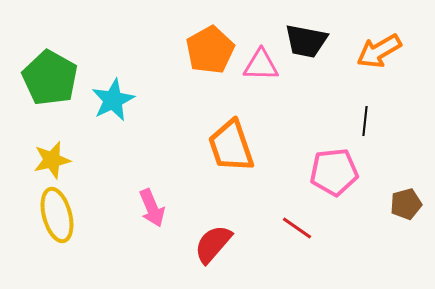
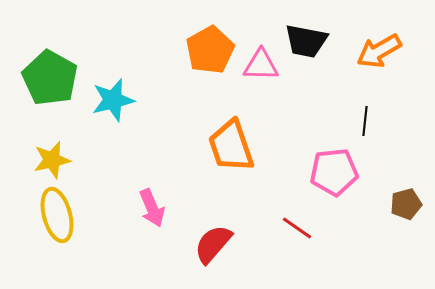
cyan star: rotated 12 degrees clockwise
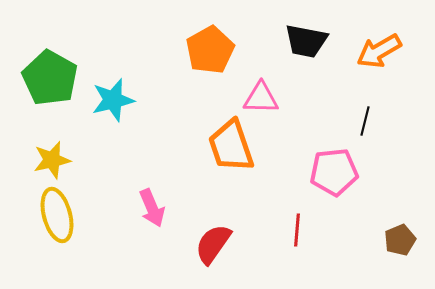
pink triangle: moved 33 px down
black line: rotated 8 degrees clockwise
brown pentagon: moved 6 px left, 36 px down; rotated 8 degrees counterclockwise
red line: moved 2 px down; rotated 60 degrees clockwise
red semicircle: rotated 6 degrees counterclockwise
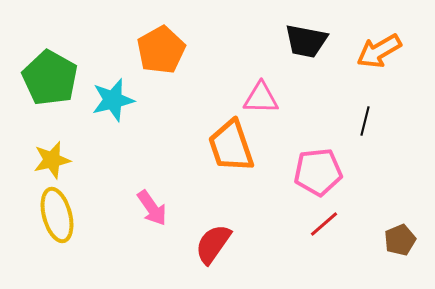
orange pentagon: moved 49 px left
pink pentagon: moved 16 px left
pink arrow: rotated 12 degrees counterclockwise
red line: moved 27 px right, 6 px up; rotated 44 degrees clockwise
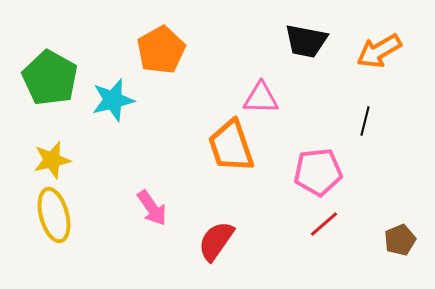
yellow ellipse: moved 3 px left
red semicircle: moved 3 px right, 3 px up
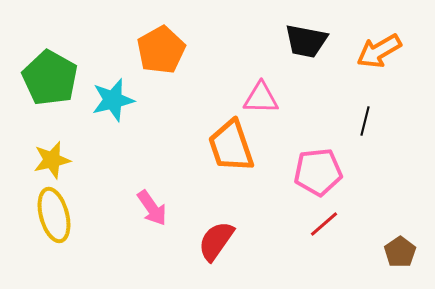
brown pentagon: moved 12 px down; rotated 12 degrees counterclockwise
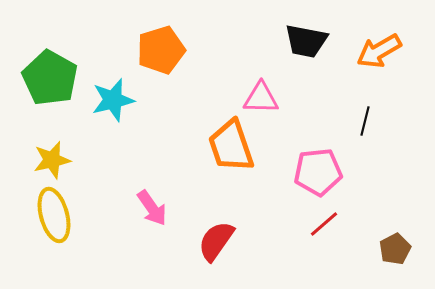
orange pentagon: rotated 12 degrees clockwise
brown pentagon: moved 5 px left, 3 px up; rotated 8 degrees clockwise
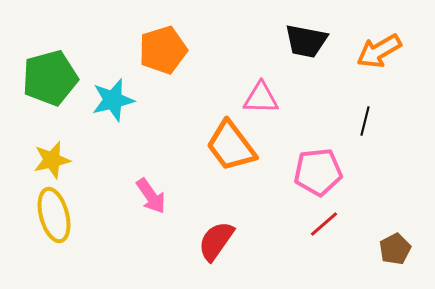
orange pentagon: moved 2 px right
green pentagon: rotated 28 degrees clockwise
orange trapezoid: rotated 18 degrees counterclockwise
pink arrow: moved 1 px left, 12 px up
